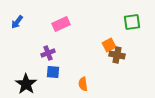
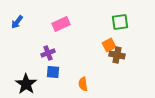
green square: moved 12 px left
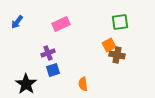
blue square: moved 2 px up; rotated 24 degrees counterclockwise
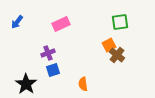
brown cross: rotated 28 degrees clockwise
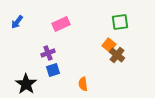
orange square: rotated 24 degrees counterclockwise
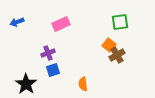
blue arrow: rotated 32 degrees clockwise
brown cross: rotated 21 degrees clockwise
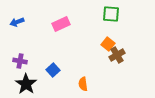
green square: moved 9 px left, 8 px up; rotated 12 degrees clockwise
orange square: moved 1 px left, 1 px up
purple cross: moved 28 px left, 8 px down; rotated 32 degrees clockwise
blue square: rotated 24 degrees counterclockwise
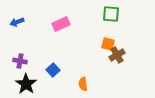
orange square: rotated 24 degrees counterclockwise
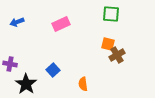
purple cross: moved 10 px left, 3 px down
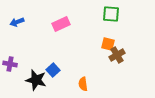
black star: moved 10 px right, 4 px up; rotated 20 degrees counterclockwise
